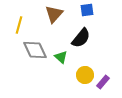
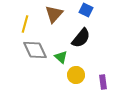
blue square: moved 1 px left; rotated 32 degrees clockwise
yellow line: moved 6 px right, 1 px up
yellow circle: moved 9 px left
purple rectangle: rotated 48 degrees counterclockwise
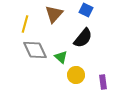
black semicircle: moved 2 px right
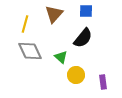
blue square: moved 1 px down; rotated 24 degrees counterclockwise
gray diamond: moved 5 px left, 1 px down
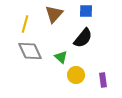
purple rectangle: moved 2 px up
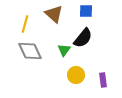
brown triangle: rotated 30 degrees counterclockwise
green triangle: moved 3 px right, 7 px up; rotated 24 degrees clockwise
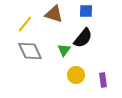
brown triangle: rotated 24 degrees counterclockwise
yellow line: rotated 24 degrees clockwise
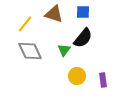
blue square: moved 3 px left, 1 px down
yellow circle: moved 1 px right, 1 px down
